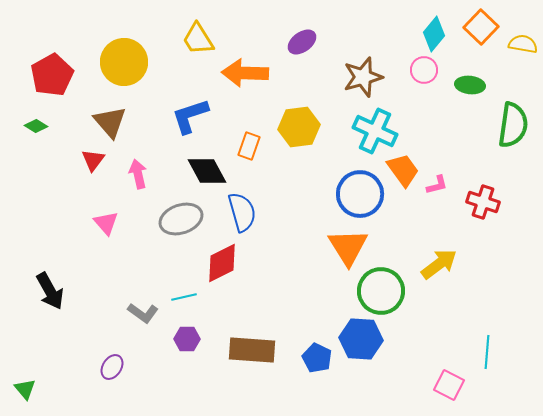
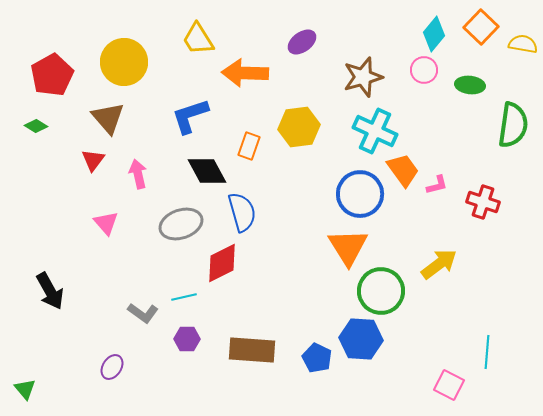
brown triangle at (110, 122): moved 2 px left, 4 px up
gray ellipse at (181, 219): moved 5 px down
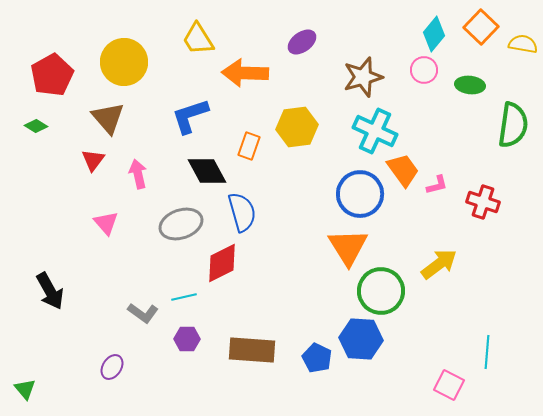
yellow hexagon at (299, 127): moved 2 px left
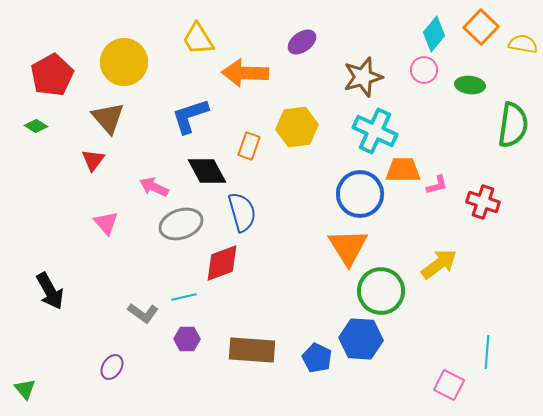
orange trapezoid at (403, 170): rotated 54 degrees counterclockwise
pink arrow at (138, 174): moved 16 px right, 13 px down; rotated 52 degrees counterclockwise
red diamond at (222, 263): rotated 6 degrees clockwise
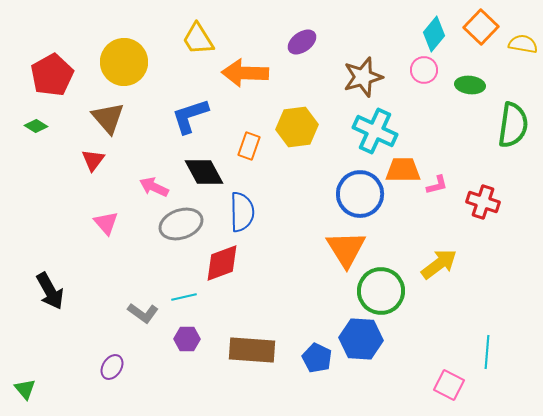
black diamond at (207, 171): moved 3 px left, 1 px down
blue semicircle at (242, 212): rotated 15 degrees clockwise
orange triangle at (348, 247): moved 2 px left, 2 px down
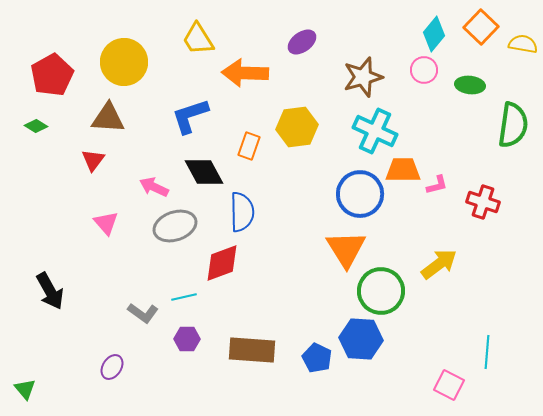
brown triangle at (108, 118): rotated 45 degrees counterclockwise
gray ellipse at (181, 224): moved 6 px left, 2 px down
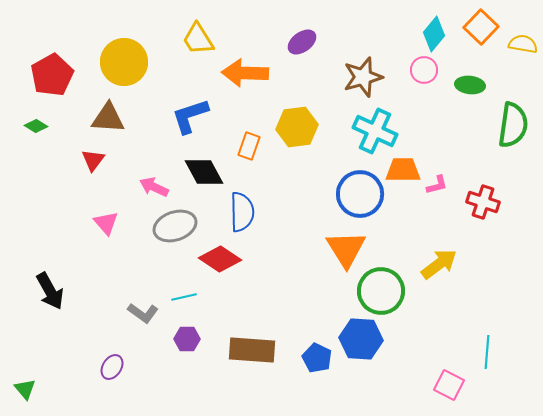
red diamond at (222, 263): moved 2 px left, 4 px up; rotated 54 degrees clockwise
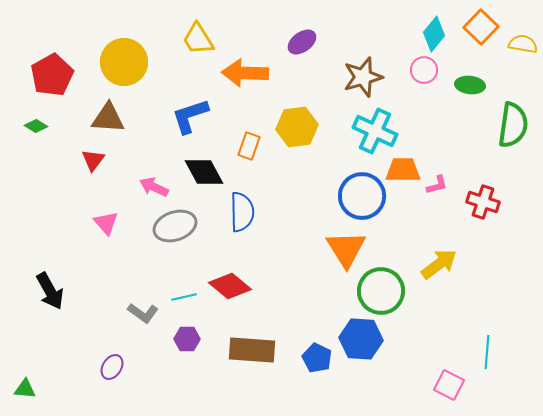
blue circle at (360, 194): moved 2 px right, 2 px down
red diamond at (220, 259): moved 10 px right, 27 px down; rotated 6 degrees clockwise
green triangle at (25, 389): rotated 45 degrees counterclockwise
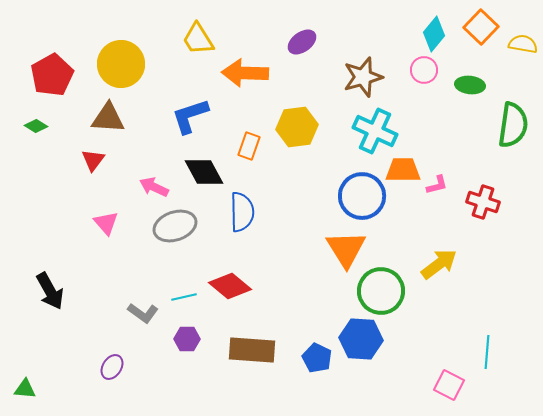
yellow circle at (124, 62): moved 3 px left, 2 px down
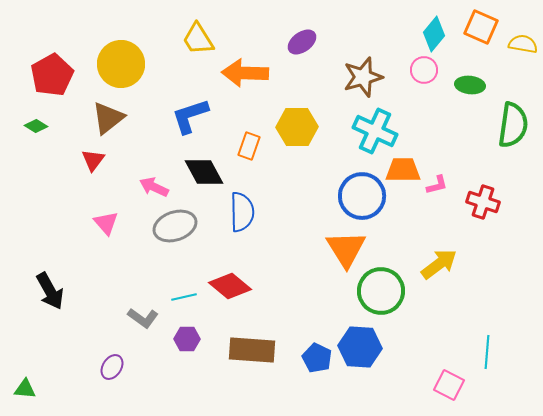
orange square at (481, 27): rotated 20 degrees counterclockwise
brown triangle at (108, 118): rotated 42 degrees counterclockwise
yellow hexagon at (297, 127): rotated 6 degrees clockwise
gray L-shape at (143, 313): moved 5 px down
blue hexagon at (361, 339): moved 1 px left, 8 px down
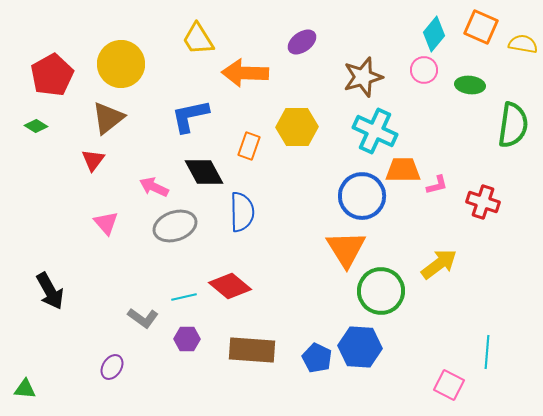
blue L-shape at (190, 116): rotated 6 degrees clockwise
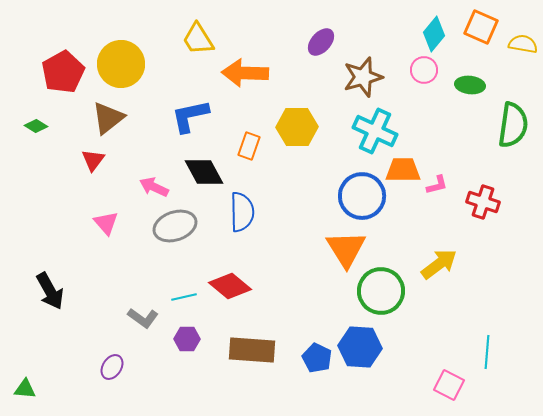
purple ellipse at (302, 42): moved 19 px right; rotated 12 degrees counterclockwise
red pentagon at (52, 75): moved 11 px right, 3 px up
